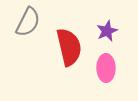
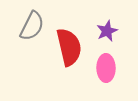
gray semicircle: moved 4 px right, 4 px down
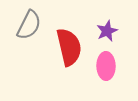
gray semicircle: moved 3 px left, 1 px up
pink ellipse: moved 2 px up
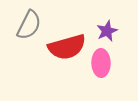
red semicircle: moved 2 px left; rotated 87 degrees clockwise
pink ellipse: moved 5 px left, 3 px up
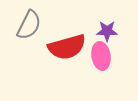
purple star: rotated 25 degrees clockwise
pink ellipse: moved 7 px up; rotated 8 degrees counterclockwise
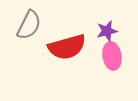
purple star: rotated 15 degrees counterclockwise
pink ellipse: moved 11 px right
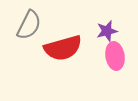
red semicircle: moved 4 px left, 1 px down
pink ellipse: moved 3 px right
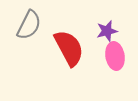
red semicircle: moved 6 px right; rotated 102 degrees counterclockwise
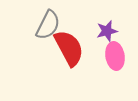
gray semicircle: moved 19 px right
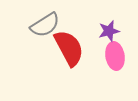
gray semicircle: moved 3 px left; rotated 32 degrees clockwise
purple star: moved 2 px right
